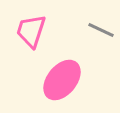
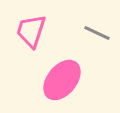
gray line: moved 4 px left, 3 px down
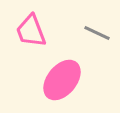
pink trapezoid: rotated 39 degrees counterclockwise
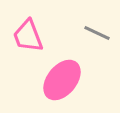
pink trapezoid: moved 3 px left, 5 px down
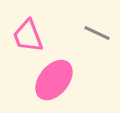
pink ellipse: moved 8 px left
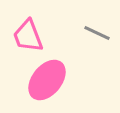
pink ellipse: moved 7 px left
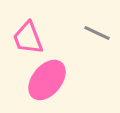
pink trapezoid: moved 2 px down
